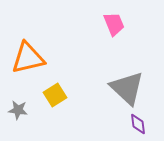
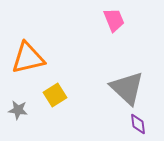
pink trapezoid: moved 4 px up
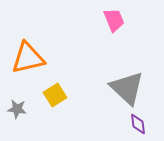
gray star: moved 1 px left, 1 px up
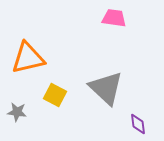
pink trapezoid: moved 2 px up; rotated 60 degrees counterclockwise
gray triangle: moved 21 px left
yellow square: rotated 30 degrees counterclockwise
gray star: moved 3 px down
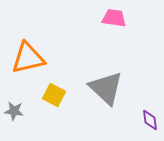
yellow square: moved 1 px left
gray star: moved 3 px left, 1 px up
purple diamond: moved 12 px right, 4 px up
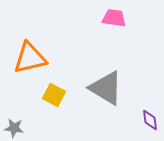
orange triangle: moved 2 px right
gray triangle: rotated 12 degrees counterclockwise
gray star: moved 17 px down
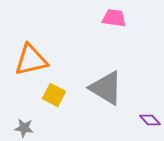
orange triangle: moved 1 px right, 2 px down
purple diamond: rotated 35 degrees counterclockwise
gray star: moved 10 px right
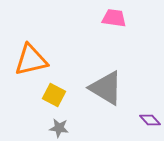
gray star: moved 35 px right
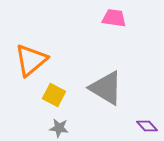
orange triangle: rotated 27 degrees counterclockwise
purple diamond: moved 3 px left, 6 px down
